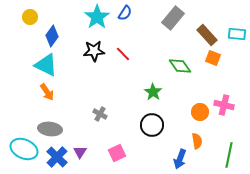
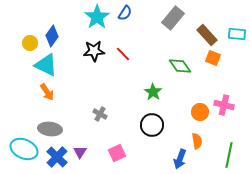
yellow circle: moved 26 px down
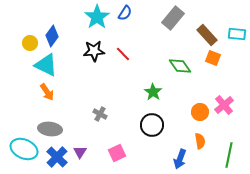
pink cross: rotated 36 degrees clockwise
orange semicircle: moved 3 px right
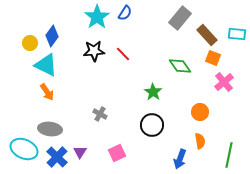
gray rectangle: moved 7 px right
pink cross: moved 23 px up
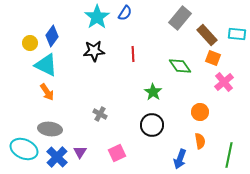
red line: moved 10 px right; rotated 42 degrees clockwise
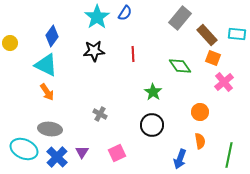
yellow circle: moved 20 px left
purple triangle: moved 2 px right
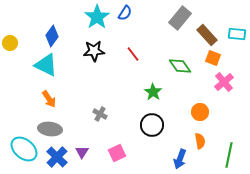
red line: rotated 35 degrees counterclockwise
orange arrow: moved 2 px right, 7 px down
cyan ellipse: rotated 16 degrees clockwise
